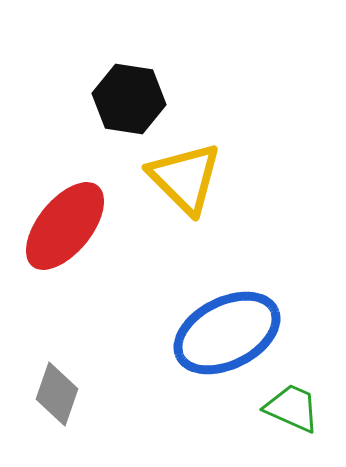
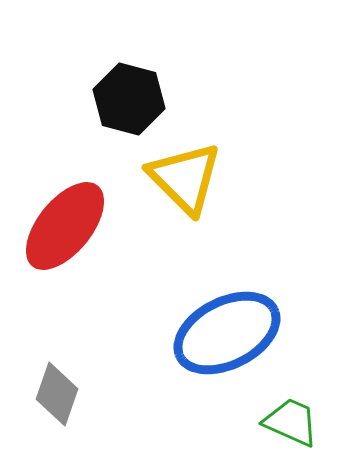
black hexagon: rotated 6 degrees clockwise
green trapezoid: moved 1 px left, 14 px down
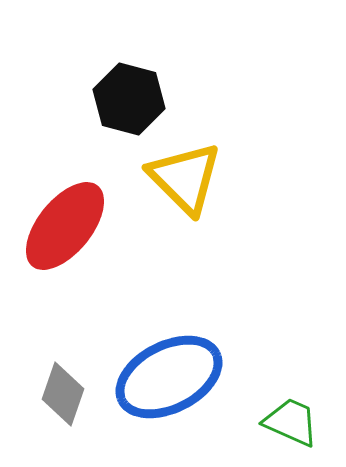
blue ellipse: moved 58 px left, 44 px down
gray diamond: moved 6 px right
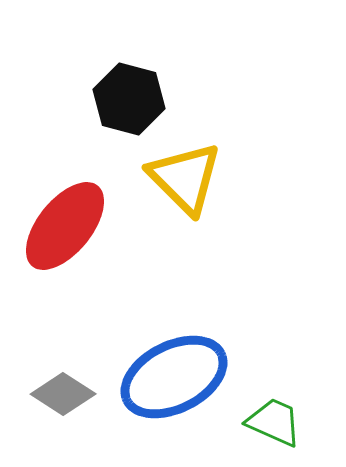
blue ellipse: moved 5 px right
gray diamond: rotated 76 degrees counterclockwise
green trapezoid: moved 17 px left
